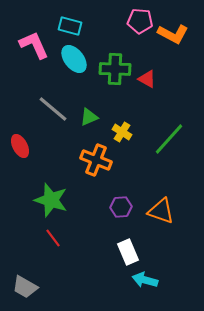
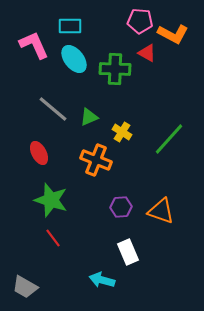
cyan rectangle: rotated 15 degrees counterclockwise
red triangle: moved 26 px up
red ellipse: moved 19 px right, 7 px down
cyan arrow: moved 43 px left
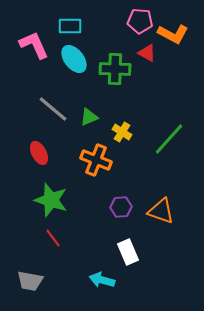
gray trapezoid: moved 5 px right, 6 px up; rotated 20 degrees counterclockwise
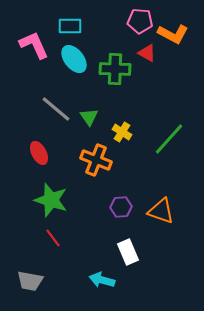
gray line: moved 3 px right
green triangle: rotated 42 degrees counterclockwise
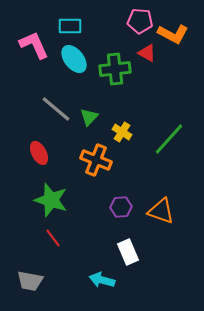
green cross: rotated 8 degrees counterclockwise
green triangle: rotated 18 degrees clockwise
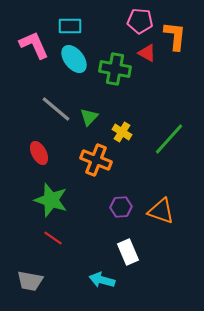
orange L-shape: moved 2 px right, 2 px down; rotated 112 degrees counterclockwise
green cross: rotated 16 degrees clockwise
red line: rotated 18 degrees counterclockwise
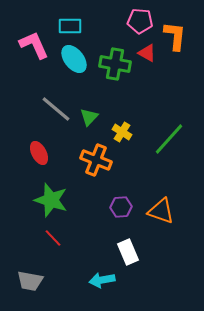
green cross: moved 5 px up
red line: rotated 12 degrees clockwise
cyan arrow: rotated 25 degrees counterclockwise
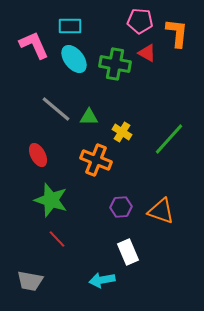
orange L-shape: moved 2 px right, 3 px up
green triangle: rotated 48 degrees clockwise
red ellipse: moved 1 px left, 2 px down
red line: moved 4 px right, 1 px down
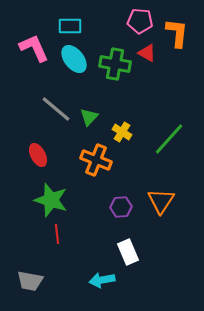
pink L-shape: moved 3 px down
green triangle: rotated 48 degrees counterclockwise
orange triangle: moved 10 px up; rotated 44 degrees clockwise
red line: moved 5 px up; rotated 36 degrees clockwise
